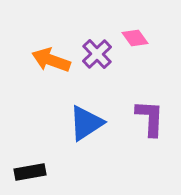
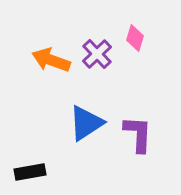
pink diamond: rotated 52 degrees clockwise
purple L-shape: moved 12 px left, 16 px down
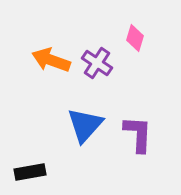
purple cross: moved 9 px down; rotated 12 degrees counterclockwise
blue triangle: moved 1 px left, 2 px down; rotated 15 degrees counterclockwise
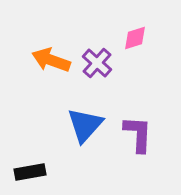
pink diamond: rotated 56 degrees clockwise
purple cross: rotated 8 degrees clockwise
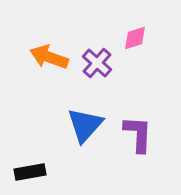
orange arrow: moved 2 px left, 3 px up
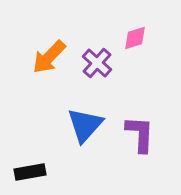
orange arrow: rotated 66 degrees counterclockwise
purple L-shape: moved 2 px right
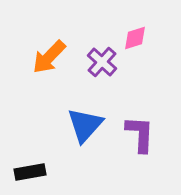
purple cross: moved 5 px right, 1 px up
